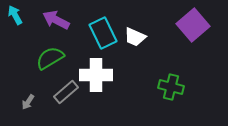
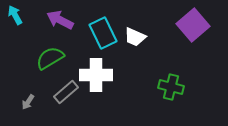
purple arrow: moved 4 px right
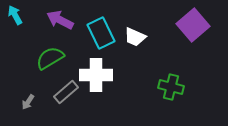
cyan rectangle: moved 2 px left
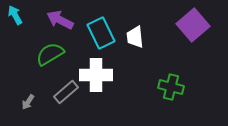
white trapezoid: rotated 60 degrees clockwise
green semicircle: moved 4 px up
